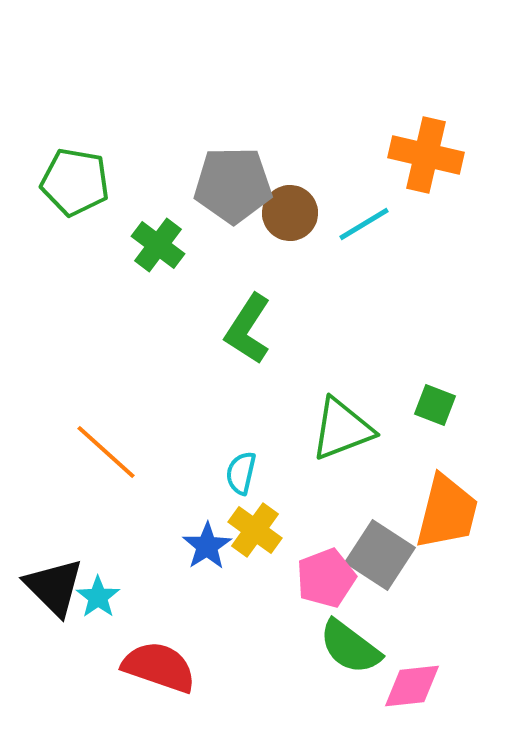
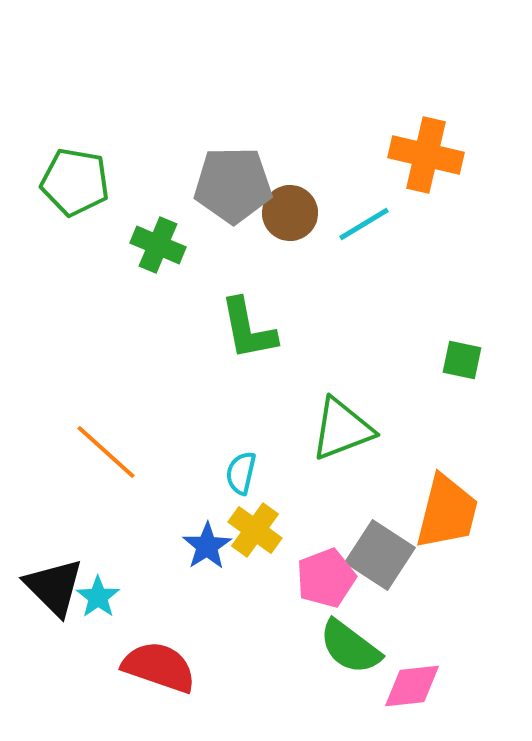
green cross: rotated 14 degrees counterclockwise
green L-shape: rotated 44 degrees counterclockwise
green square: moved 27 px right, 45 px up; rotated 9 degrees counterclockwise
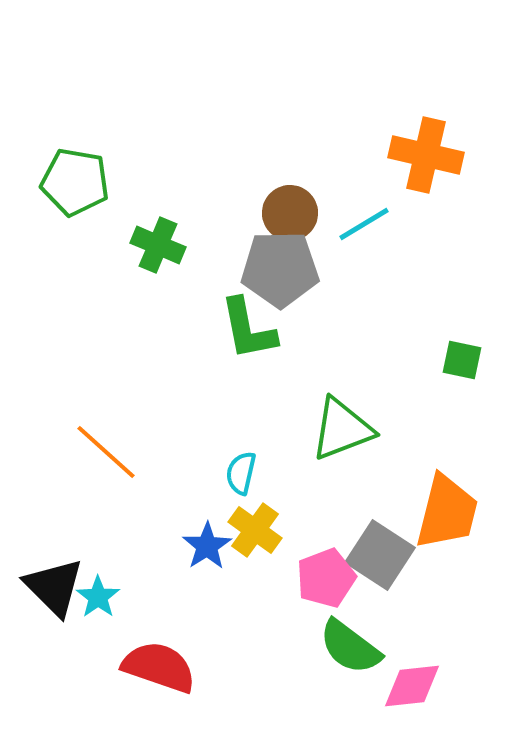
gray pentagon: moved 47 px right, 84 px down
